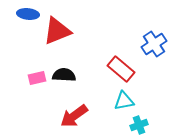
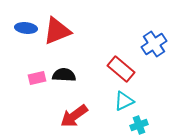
blue ellipse: moved 2 px left, 14 px down
cyan triangle: rotated 15 degrees counterclockwise
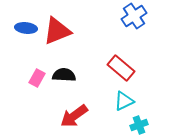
blue cross: moved 20 px left, 28 px up
red rectangle: moved 1 px up
pink rectangle: rotated 48 degrees counterclockwise
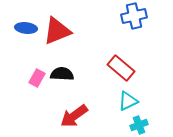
blue cross: rotated 20 degrees clockwise
black semicircle: moved 2 px left, 1 px up
cyan triangle: moved 4 px right
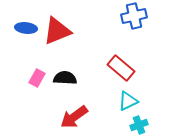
black semicircle: moved 3 px right, 4 px down
red arrow: moved 1 px down
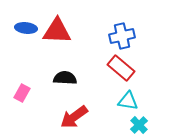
blue cross: moved 12 px left, 20 px down
red triangle: rotated 24 degrees clockwise
pink rectangle: moved 15 px left, 15 px down
cyan triangle: rotated 35 degrees clockwise
cyan cross: rotated 24 degrees counterclockwise
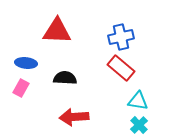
blue ellipse: moved 35 px down
blue cross: moved 1 px left, 1 px down
pink rectangle: moved 1 px left, 5 px up
cyan triangle: moved 10 px right
red arrow: rotated 32 degrees clockwise
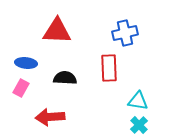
blue cross: moved 4 px right, 4 px up
red rectangle: moved 12 px left; rotated 48 degrees clockwise
red arrow: moved 24 px left
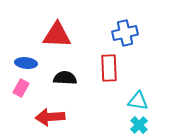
red triangle: moved 4 px down
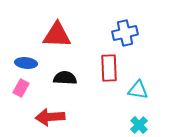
cyan triangle: moved 11 px up
